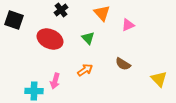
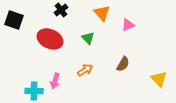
brown semicircle: rotated 91 degrees counterclockwise
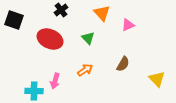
yellow triangle: moved 2 px left
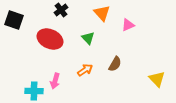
brown semicircle: moved 8 px left
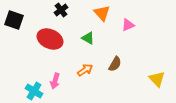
green triangle: rotated 16 degrees counterclockwise
cyan cross: rotated 30 degrees clockwise
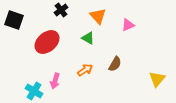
orange triangle: moved 4 px left, 3 px down
red ellipse: moved 3 px left, 3 px down; rotated 65 degrees counterclockwise
yellow triangle: rotated 24 degrees clockwise
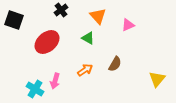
cyan cross: moved 1 px right, 2 px up
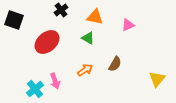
orange triangle: moved 3 px left, 1 px down; rotated 36 degrees counterclockwise
pink arrow: rotated 35 degrees counterclockwise
cyan cross: rotated 18 degrees clockwise
